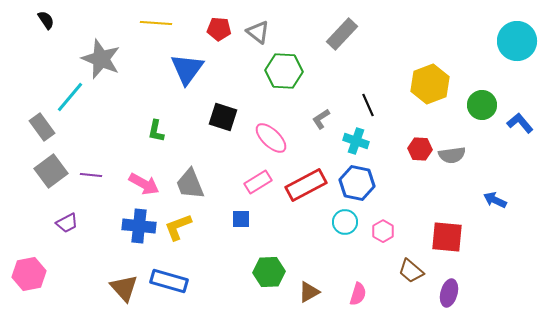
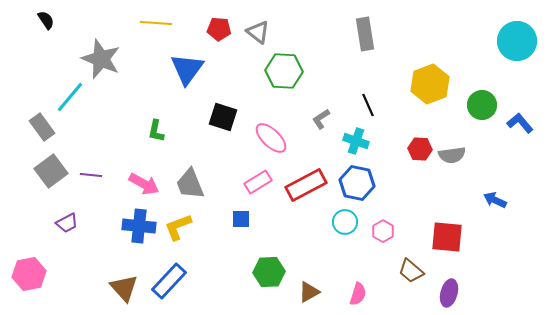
gray rectangle at (342, 34): moved 23 px right; rotated 52 degrees counterclockwise
blue rectangle at (169, 281): rotated 63 degrees counterclockwise
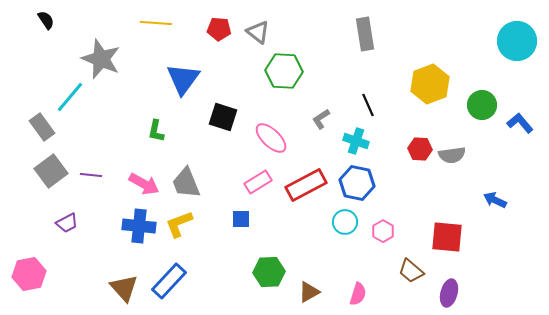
blue triangle at (187, 69): moved 4 px left, 10 px down
gray trapezoid at (190, 184): moved 4 px left, 1 px up
yellow L-shape at (178, 227): moved 1 px right, 3 px up
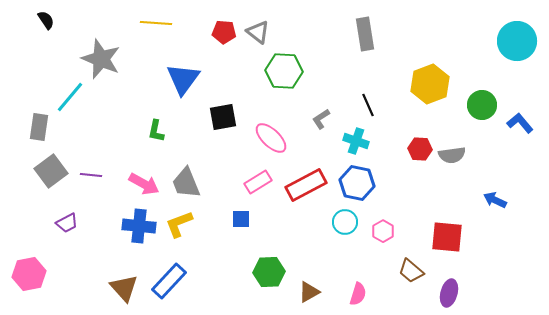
red pentagon at (219, 29): moved 5 px right, 3 px down
black square at (223, 117): rotated 28 degrees counterclockwise
gray rectangle at (42, 127): moved 3 px left; rotated 44 degrees clockwise
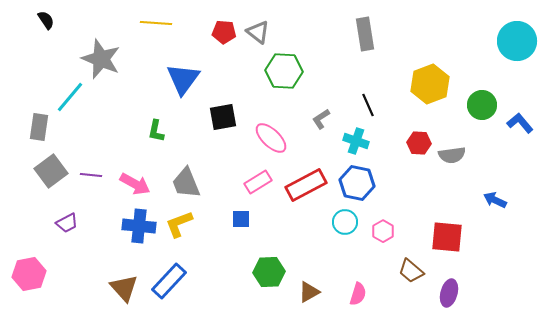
red hexagon at (420, 149): moved 1 px left, 6 px up
pink arrow at (144, 184): moved 9 px left
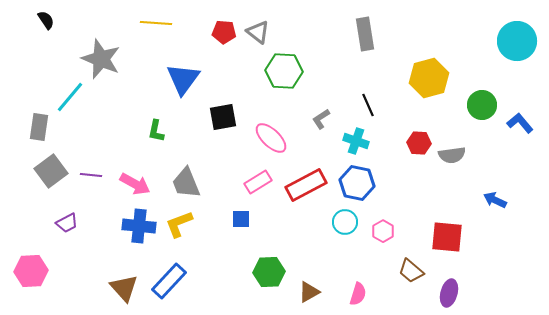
yellow hexagon at (430, 84): moved 1 px left, 6 px up; rotated 6 degrees clockwise
pink hexagon at (29, 274): moved 2 px right, 3 px up; rotated 8 degrees clockwise
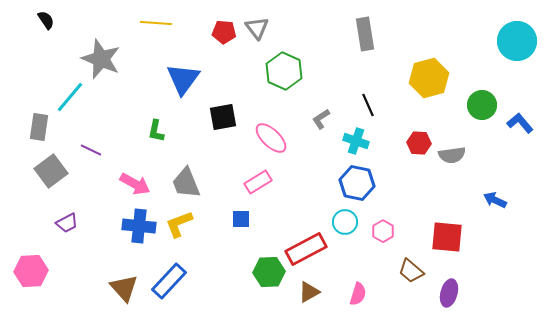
gray triangle at (258, 32): moved 1 px left, 4 px up; rotated 15 degrees clockwise
green hexagon at (284, 71): rotated 21 degrees clockwise
purple line at (91, 175): moved 25 px up; rotated 20 degrees clockwise
red rectangle at (306, 185): moved 64 px down
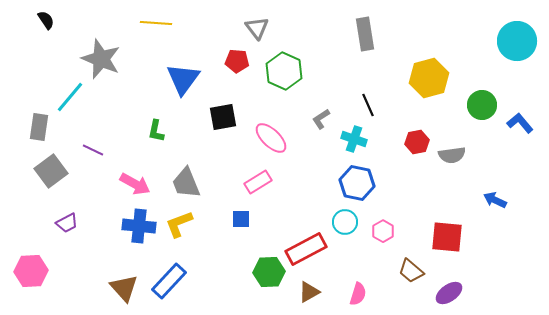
red pentagon at (224, 32): moved 13 px right, 29 px down
cyan cross at (356, 141): moved 2 px left, 2 px up
red hexagon at (419, 143): moved 2 px left, 1 px up; rotated 15 degrees counterclockwise
purple line at (91, 150): moved 2 px right
purple ellipse at (449, 293): rotated 40 degrees clockwise
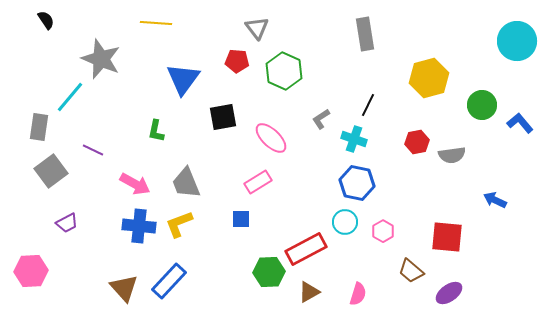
black line at (368, 105): rotated 50 degrees clockwise
